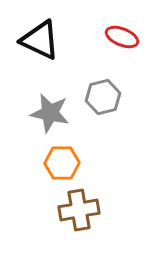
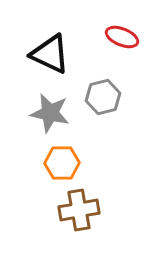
black triangle: moved 10 px right, 14 px down
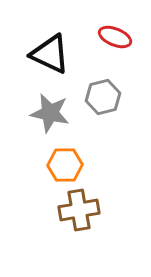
red ellipse: moved 7 px left
orange hexagon: moved 3 px right, 2 px down
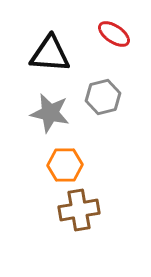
red ellipse: moved 1 px left, 3 px up; rotated 12 degrees clockwise
black triangle: rotated 21 degrees counterclockwise
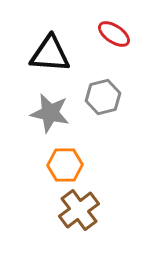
brown cross: rotated 27 degrees counterclockwise
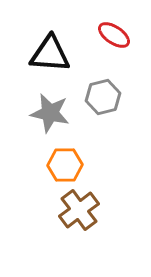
red ellipse: moved 1 px down
